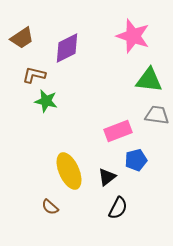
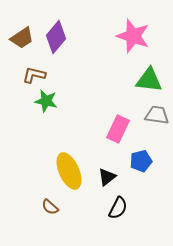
purple diamond: moved 11 px left, 11 px up; rotated 24 degrees counterclockwise
pink rectangle: moved 2 px up; rotated 44 degrees counterclockwise
blue pentagon: moved 5 px right, 1 px down
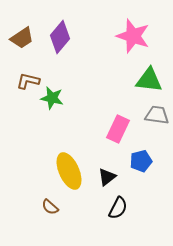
purple diamond: moved 4 px right
brown L-shape: moved 6 px left, 6 px down
green star: moved 6 px right, 3 px up
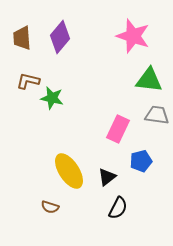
brown trapezoid: rotated 120 degrees clockwise
yellow ellipse: rotated 9 degrees counterclockwise
brown semicircle: rotated 24 degrees counterclockwise
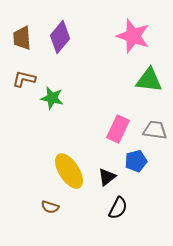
brown L-shape: moved 4 px left, 2 px up
gray trapezoid: moved 2 px left, 15 px down
blue pentagon: moved 5 px left
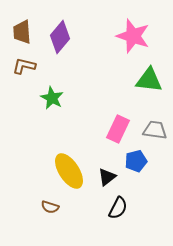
brown trapezoid: moved 6 px up
brown L-shape: moved 13 px up
green star: rotated 15 degrees clockwise
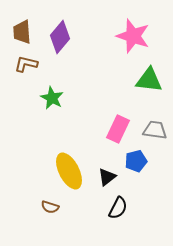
brown L-shape: moved 2 px right, 2 px up
yellow ellipse: rotated 6 degrees clockwise
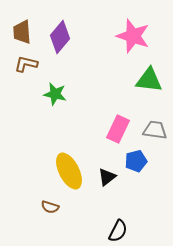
green star: moved 3 px right, 4 px up; rotated 15 degrees counterclockwise
black semicircle: moved 23 px down
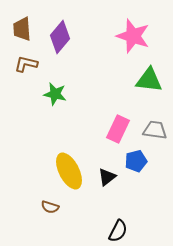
brown trapezoid: moved 3 px up
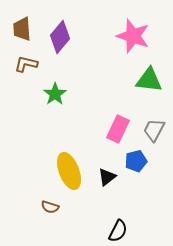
green star: rotated 25 degrees clockwise
gray trapezoid: moved 1 px left; rotated 70 degrees counterclockwise
yellow ellipse: rotated 6 degrees clockwise
